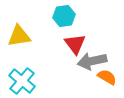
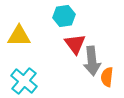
yellow triangle: rotated 10 degrees clockwise
gray arrow: rotated 84 degrees counterclockwise
orange semicircle: rotated 114 degrees counterclockwise
cyan cross: moved 2 px right
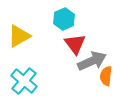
cyan hexagon: moved 3 px down; rotated 15 degrees counterclockwise
yellow triangle: rotated 30 degrees counterclockwise
gray arrow: rotated 108 degrees counterclockwise
orange semicircle: moved 1 px left, 1 px up
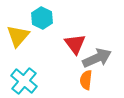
cyan hexagon: moved 22 px left, 1 px up; rotated 10 degrees counterclockwise
yellow triangle: moved 1 px left; rotated 20 degrees counterclockwise
gray arrow: moved 5 px right, 3 px up
orange semicircle: moved 20 px left, 4 px down
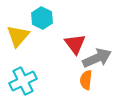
cyan cross: moved 1 px left; rotated 24 degrees clockwise
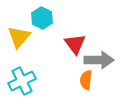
yellow triangle: moved 1 px right, 1 px down
gray arrow: moved 2 px right, 2 px down; rotated 24 degrees clockwise
cyan cross: moved 1 px left
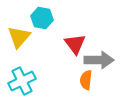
cyan hexagon: rotated 15 degrees counterclockwise
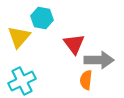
red triangle: moved 1 px left
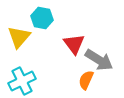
gray arrow: rotated 32 degrees clockwise
orange semicircle: rotated 18 degrees clockwise
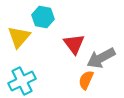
cyan hexagon: moved 1 px right, 1 px up
gray arrow: moved 2 px right, 2 px up; rotated 120 degrees clockwise
